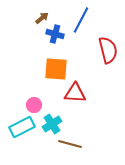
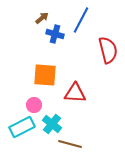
orange square: moved 11 px left, 6 px down
cyan cross: rotated 18 degrees counterclockwise
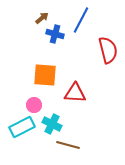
cyan cross: rotated 12 degrees counterclockwise
brown line: moved 2 px left, 1 px down
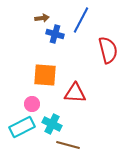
brown arrow: rotated 32 degrees clockwise
pink circle: moved 2 px left, 1 px up
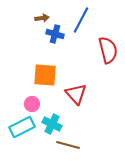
red triangle: moved 1 px right, 1 px down; rotated 45 degrees clockwise
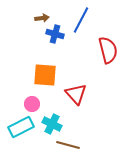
cyan rectangle: moved 1 px left
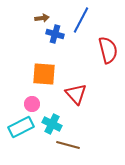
orange square: moved 1 px left, 1 px up
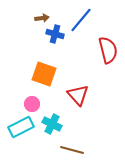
blue line: rotated 12 degrees clockwise
orange square: rotated 15 degrees clockwise
red triangle: moved 2 px right, 1 px down
brown line: moved 4 px right, 5 px down
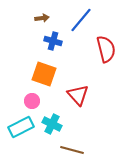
blue cross: moved 2 px left, 7 px down
red semicircle: moved 2 px left, 1 px up
pink circle: moved 3 px up
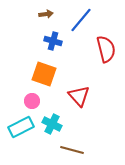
brown arrow: moved 4 px right, 4 px up
red triangle: moved 1 px right, 1 px down
